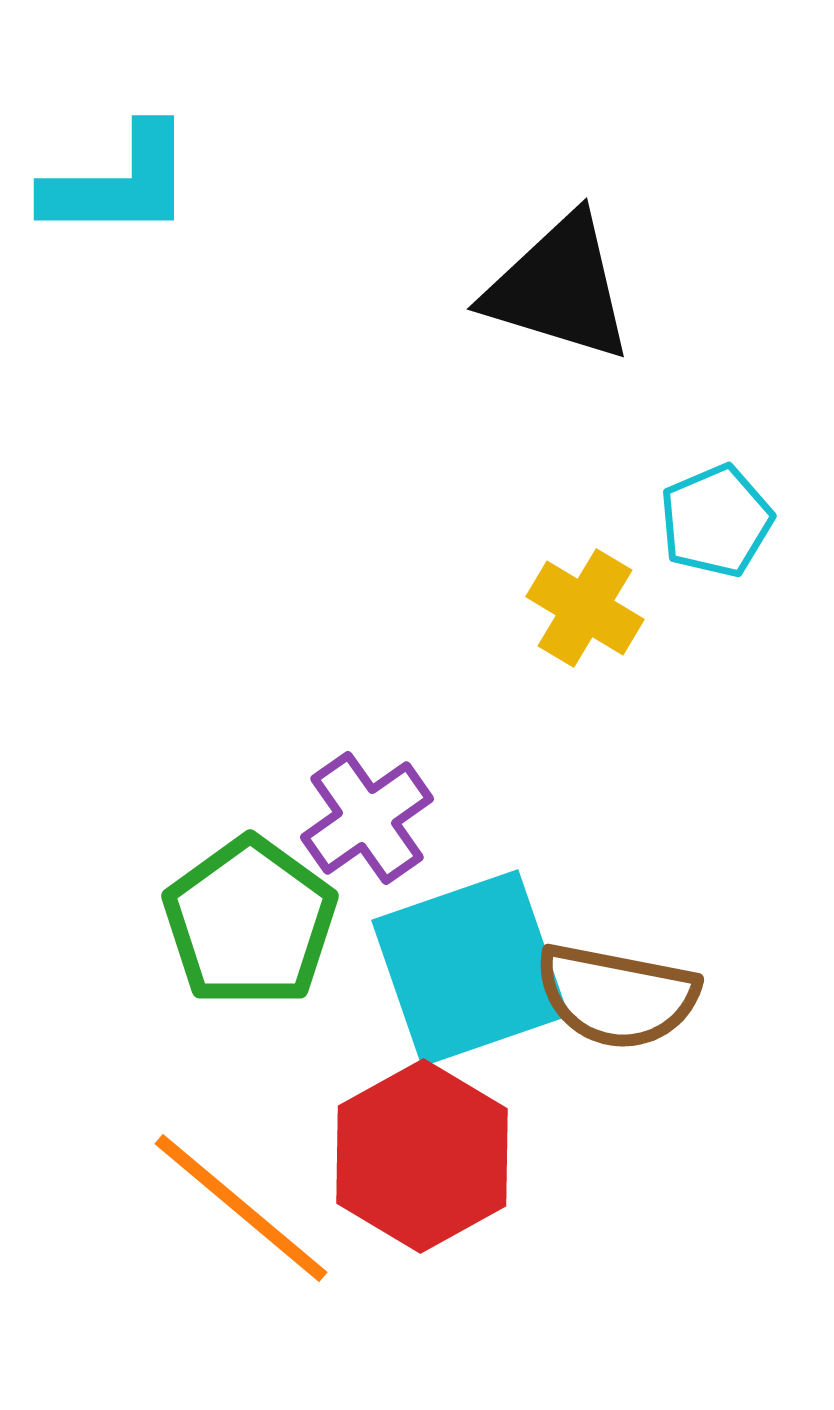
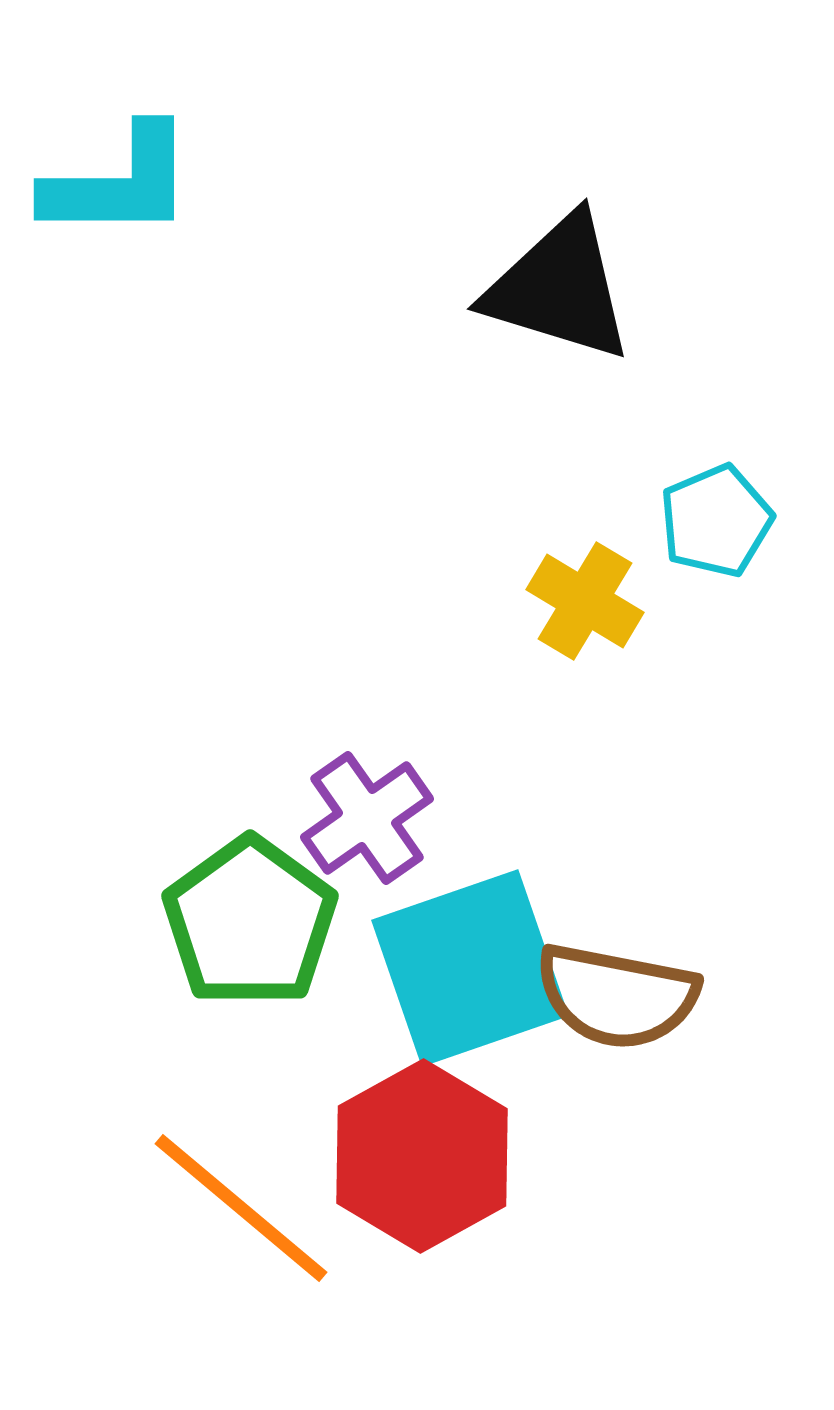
yellow cross: moved 7 px up
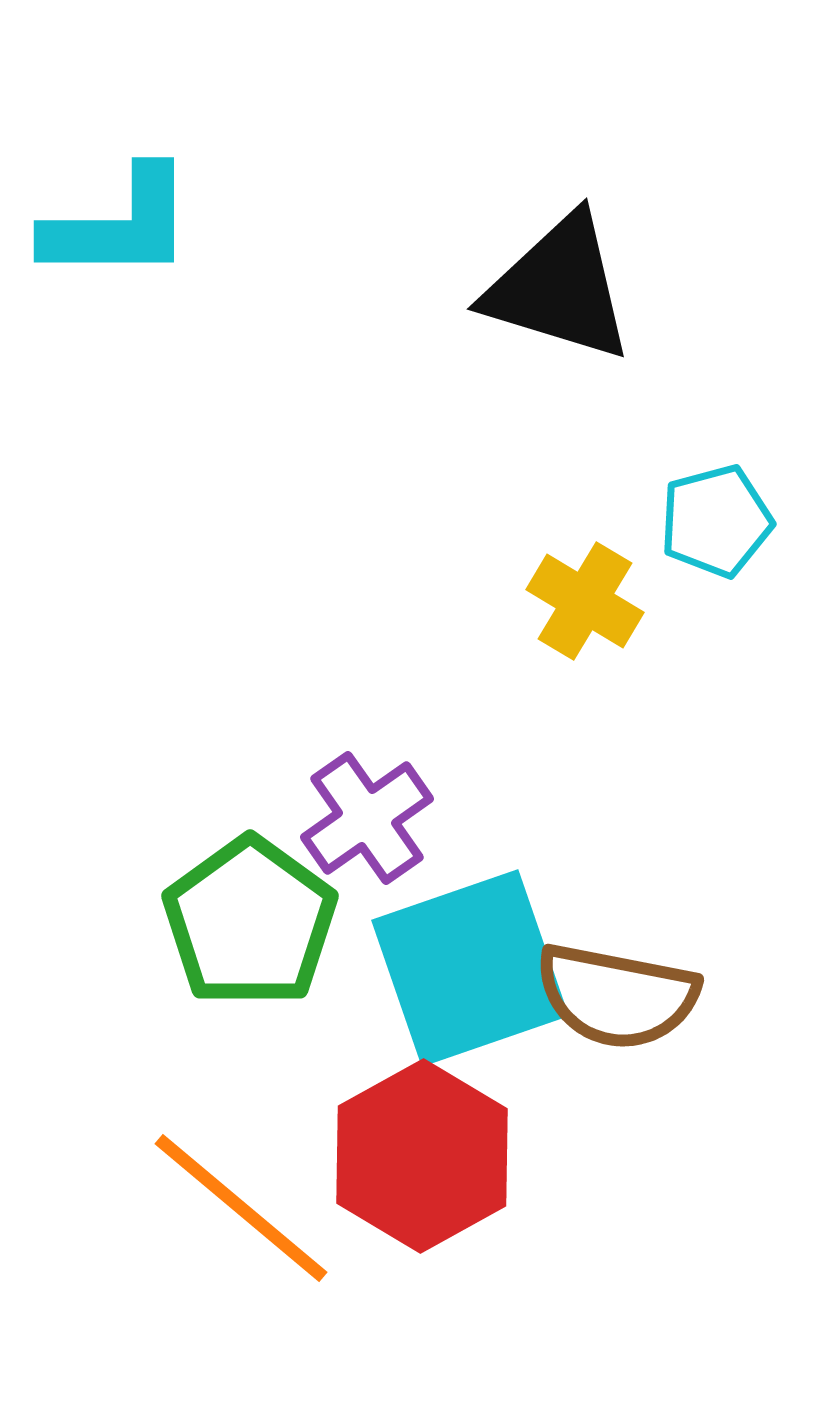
cyan L-shape: moved 42 px down
cyan pentagon: rotated 8 degrees clockwise
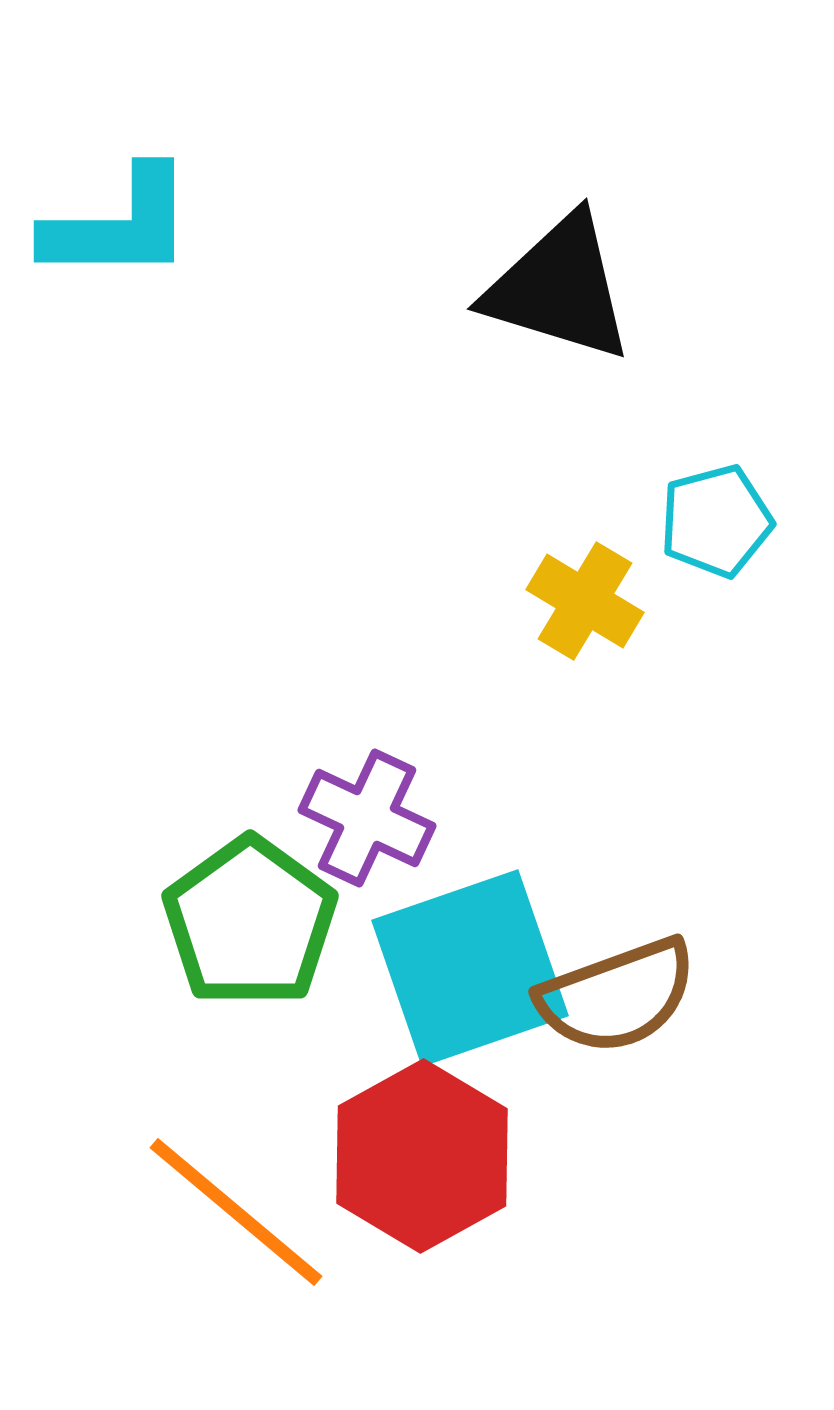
purple cross: rotated 30 degrees counterclockwise
brown semicircle: rotated 31 degrees counterclockwise
orange line: moved 5 px left, 4 px down
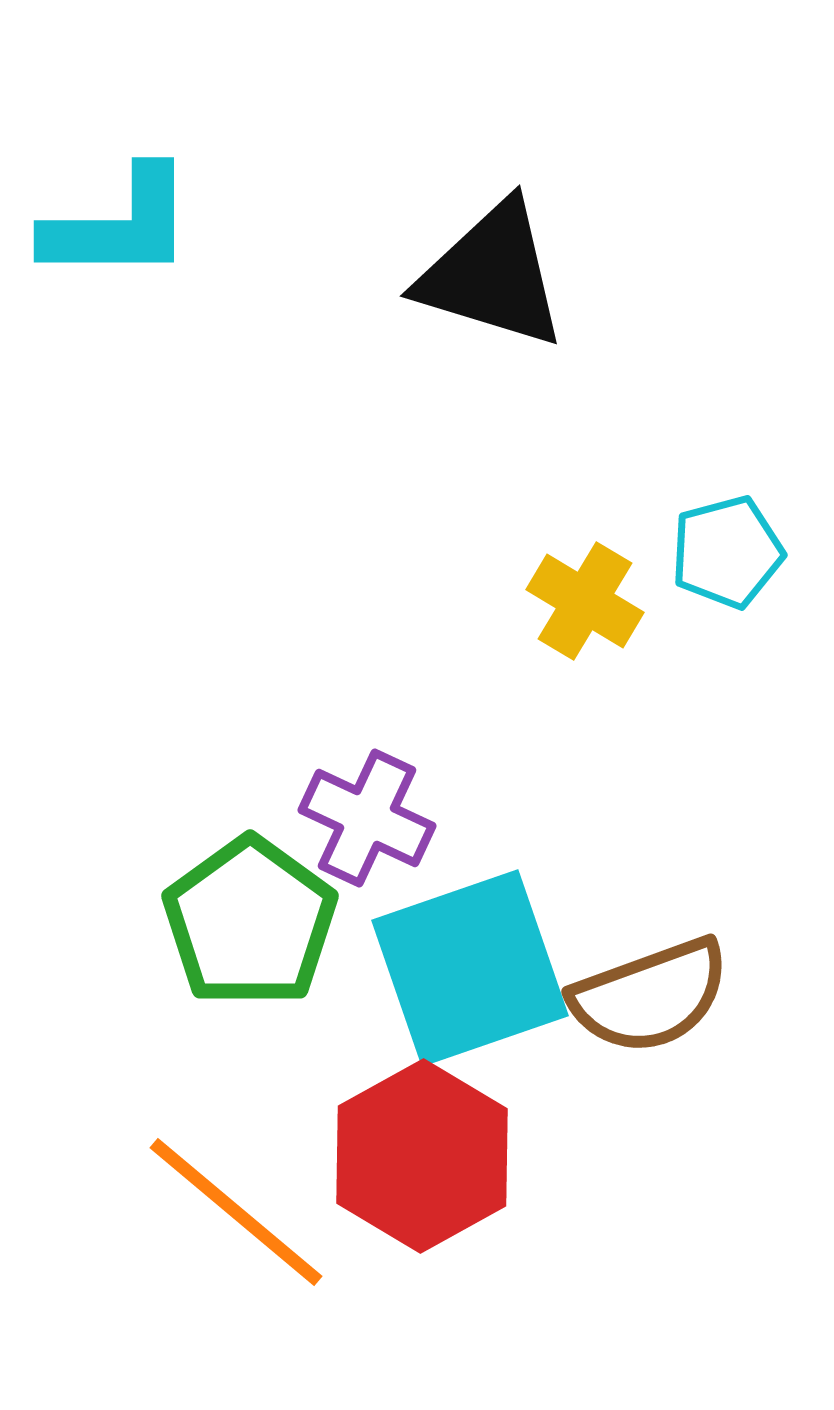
black triangle: moved 67 px left, 13 px up
cyan pentagon: moved 11 px right, 31 px down
brown semicircle: moved 33 px right
